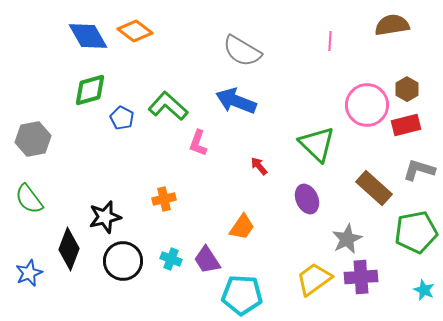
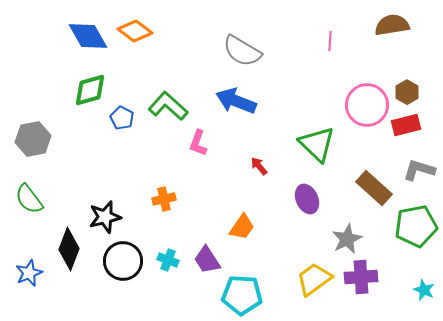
brown hexagon: moved 3 px down
green pentagon: moved 6 px up
cyan cross: moved 3 px left, 1 px down
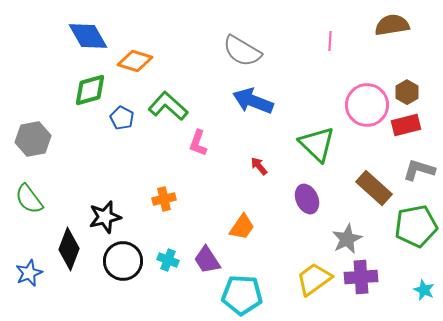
orange diamond: moved 30 px down; rotated 20 degrees counterclockwise
blue arrow: moved 17 px right
